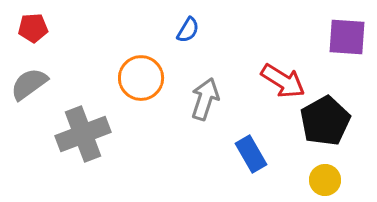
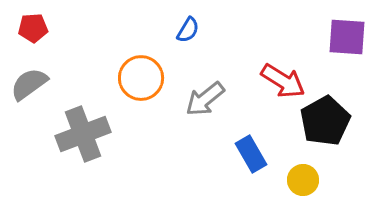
gray arrow: rotated 147 degrees counterclockwise
yellow circle: moved 22 px left
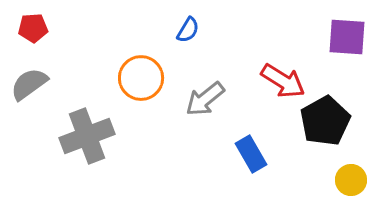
gray cross: moved 4 px right, 2 px down
yellow circle: moved 48 px right
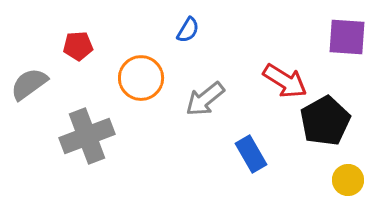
red pentagon: moved 45 px right, 18 px down
red arrow: moved 2 px right
yellow circle: moved 3 px left
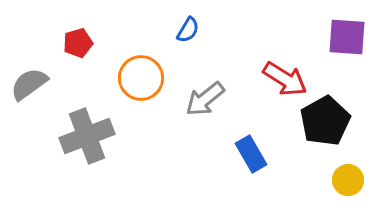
red pentagon: moved 3 px up; rotated 12 degrees counterclockwise
red arrow: moved 2 px up
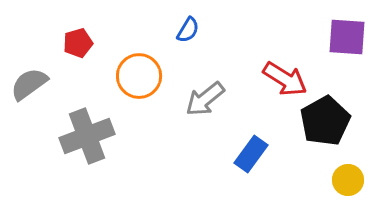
orange circle: moved 2 px left, 2 px up
blue rectangle: rotated 66 degrees clockwise
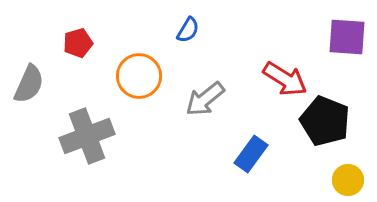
gray semicircle: rotated 150 degrees clockwise
black pentagon: rotated 21 degrees counterclockwise
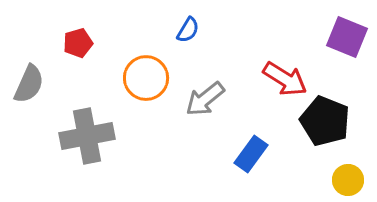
purple square: rotated 18 degrees clockwise
orange circle: moved 7 px right, 2 px down
gray cross: rotated 10 degrees clockwise
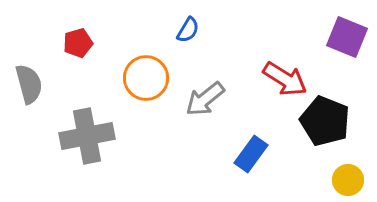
gray semicircle: rotated 39 degrees counterclockwise
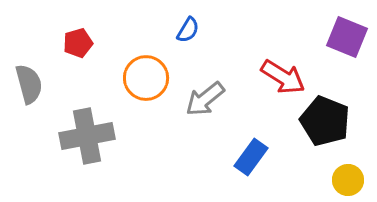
red arrow: moved 2 px left, 2 px up
blue rectangle: moved 3 px down
